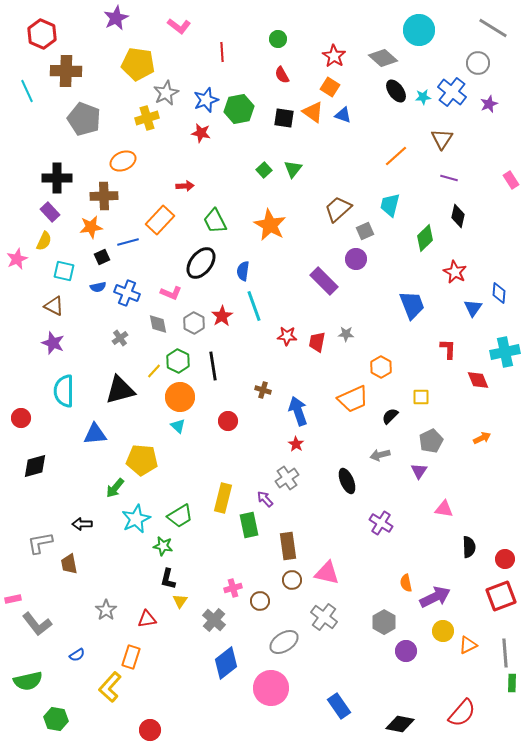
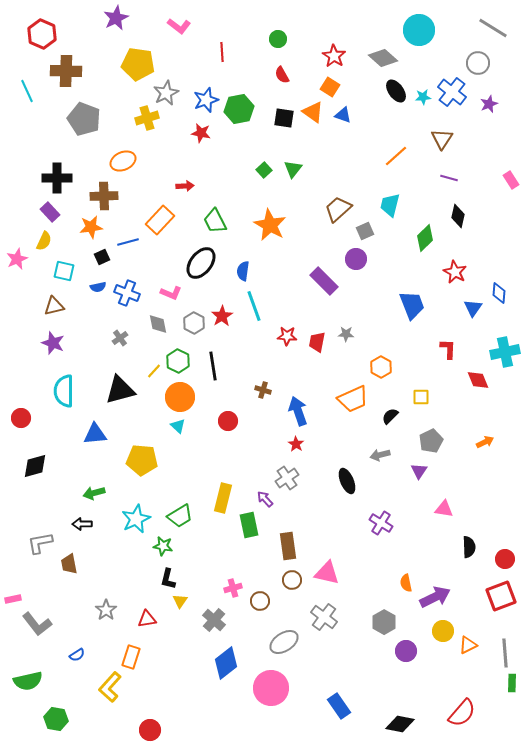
brown triangle at (54, 306): rotated 40 degrees counterclockwise
orange arrow at (482, 438): moved 3 px right, 4 px down
green arrow at (115, 488): moved 21 px left, 5 px down; rotated 35 degrees clockwise
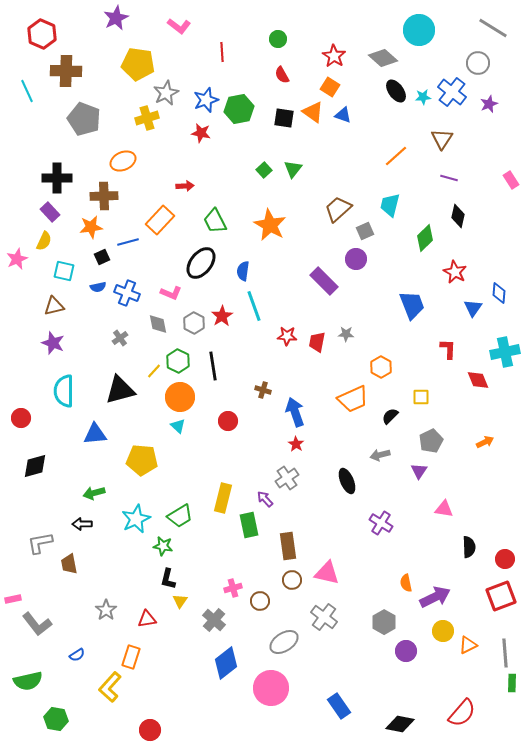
blue arrow at (298, 411): moved 3 px left, 1 px down
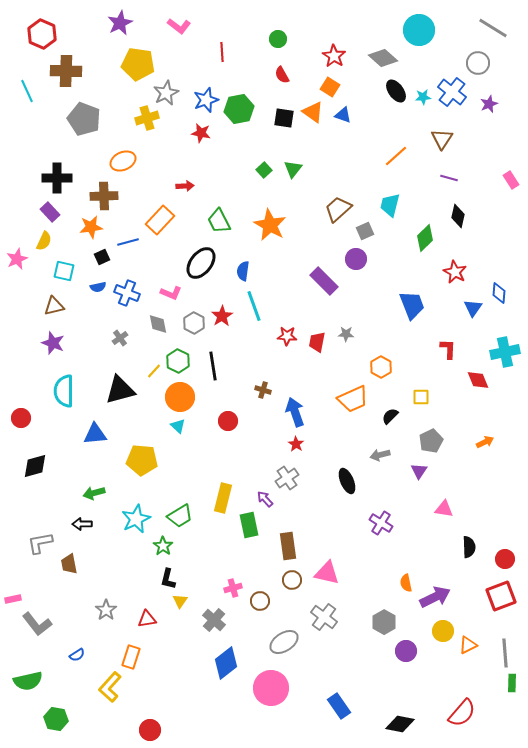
purple star at (116, 18): moved 4 px right, 5 px down
green trapezoid at (215, 221): moved 4 px right
green star at (163, 546): rotated 24 degrees clockwise
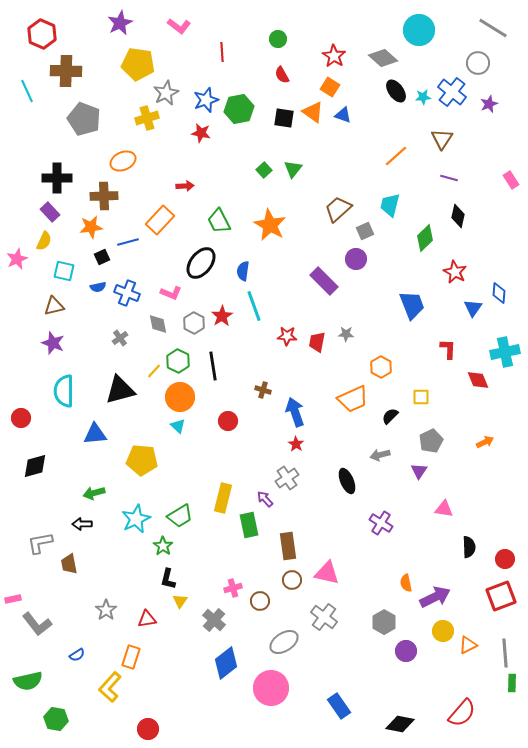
red circle at (150, 730): moved 2 px left, 1 px up
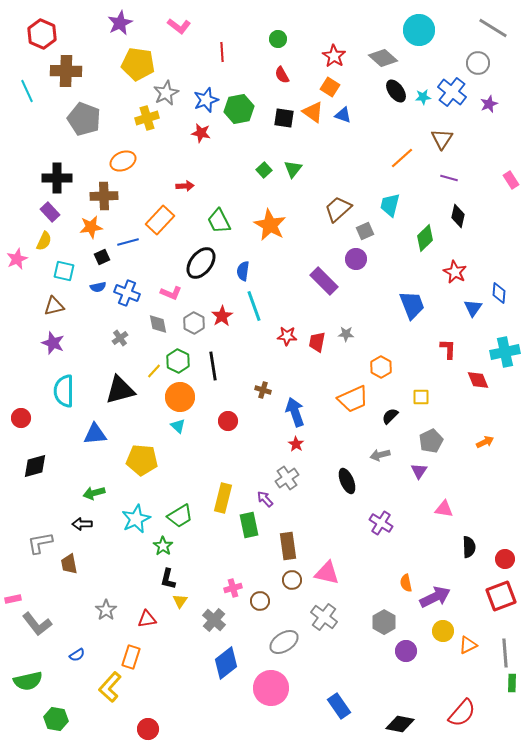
orange line at (396, 156): moved 6 px right, 2 px down
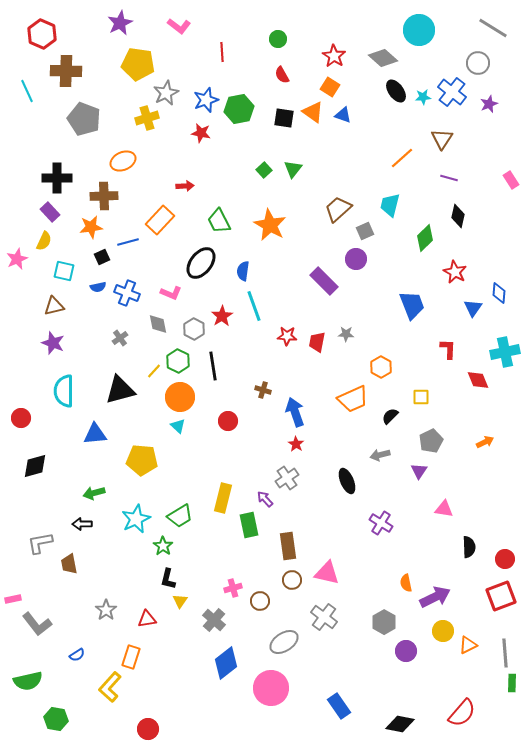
gray hexagon at (194, 323): moved 6 px down
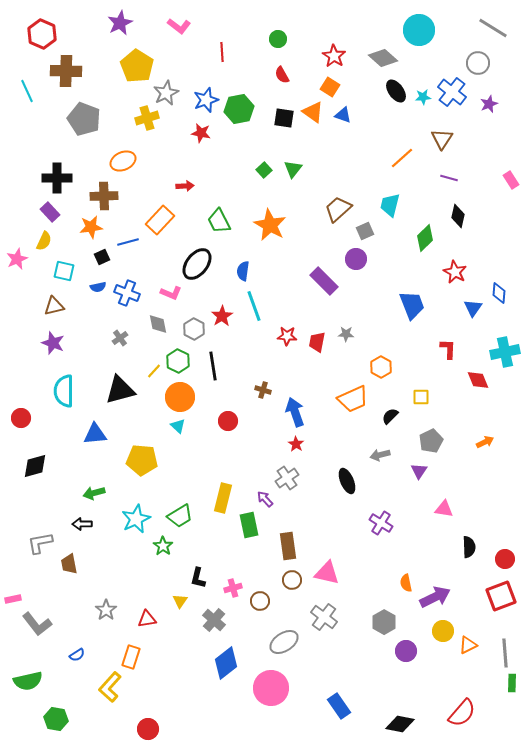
yellow pentagon at (138, 64): moved 1 px left, 2 px down; rotated 24 degrees clockwise
black ellipse at (201, 263): moved 4 px left, 1 px down
black L-shape at (168, 579): moved 30 px right, 1 px up
